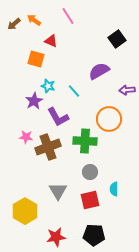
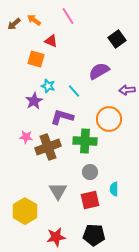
purple L-shape: moved 4 px right; rotated 135 degrees clockwise
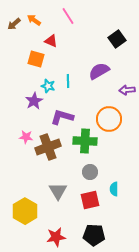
cyan line: moved 6 px left, 10 px up; rotated 40 degrees clockwise
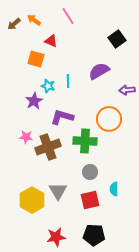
yellow hexagon: moved 7 px right, 11 px up
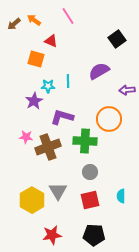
cyan star: rotated 16 degrees counterclockwise
cyan semicircle: moved 7 px right, 7 px down
red star: moved 4 px left, 2 px up
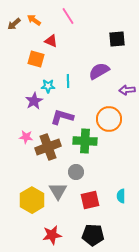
black square: rotated 30 degrees clockwise
gray circle: moved 14 px left
black pentagon: moved 1 px left
